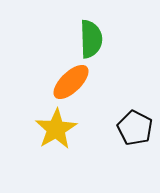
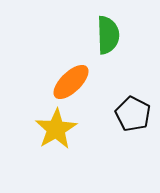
green semicircle: moved 17 px right, 4 px up
black pentagon: moved 2 px left, 14 px up
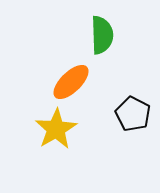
green semicircle: moved 6 px left
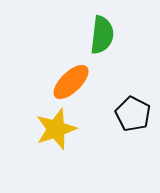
green semicircle: rotated 9 degrees clockwise
yellow star: rotated 12 degrees clockwise
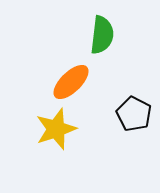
black pentagon: moved 1 px right
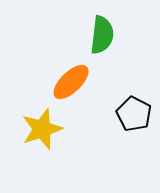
yellow star: moved 14 px left
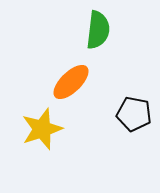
green semicircle: moved 4 px left, 5 px up
black pentagon: rotated 16 degrees counterclockwise
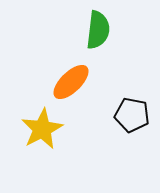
black pentagon: moved 2 px left, 1 px down
yellow star: rotated 9 degrees counterclockwise
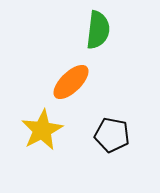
black pentagon: moved 20 px left, 20 px down
yellow star: moved 1 px down
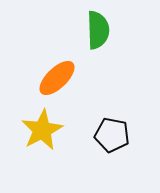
green semicircle: rotated 9 degrees counterclockwise
orange ellipse: moved 14 px left, 4 px up
